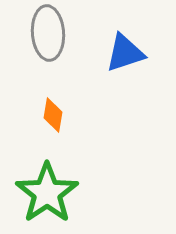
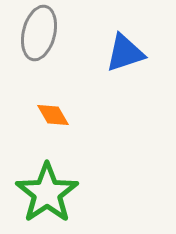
gray ellipse: moved 9 px left; rotated 18 degrees clockwise
orange diamond: rotated 40 degrees counterclockwise
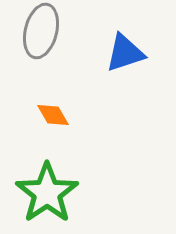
gray ellipse: moved 2 px right, 2 px up
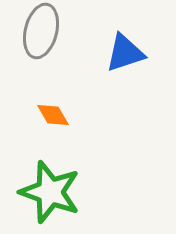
green star: moved 3 px right, 1 px up; rotated 18 degrees counterclockwise
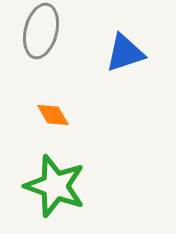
green star: moved 5 px right, 6 px up
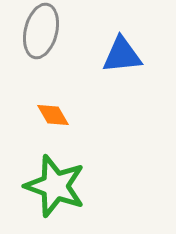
blue triangle: moved 3 px left, 2 px down; rotated 12 degrees clockwise
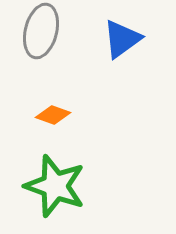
blue triangle: moved 16 px up; rotated 30 degrees counterclockwise
orange diamond: rotated 40 degrees counterclockwise
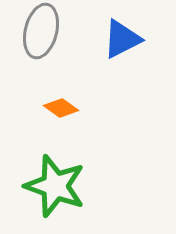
blue triangle: rotated 9 degrees clockwise
orange diamond: moved 8 px right, 7 px up; rotated 16 degrees clockwise
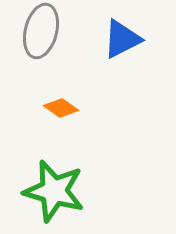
green star: moved 1 px left, 5 px down; rotated 4 degrees counterclockwise
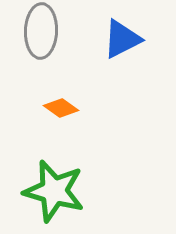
gray ellipse: rotated 12 degrees counterclockwise
